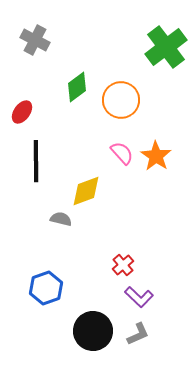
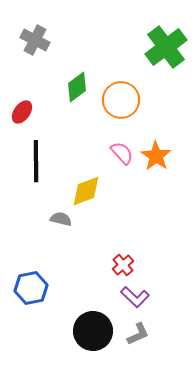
blue hexagon: moved 15 px left; rotated 8 degrees clockwise
purple L-shape: moved 4 px left
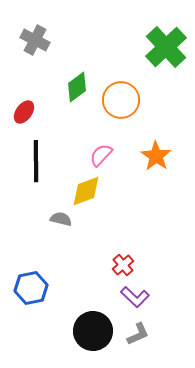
green cross: rotated 6 degrees counterclockwise
red ellipse: moved 2 px right
pink semicircle: moved 21 px left, 2 px down; rotated 95 degrees counterclockwise
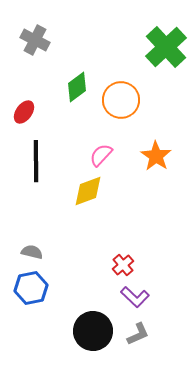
yellow diamond: moved 2 px right
gray semicircle: moved 29 px left, 33 px down
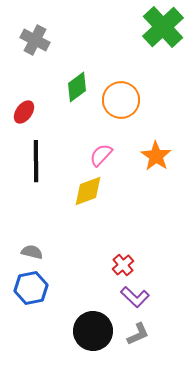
green cross: moved 3 px left, 20 px up
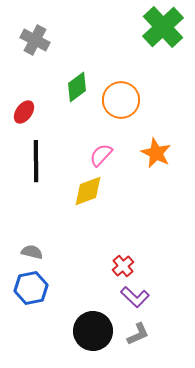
orange star: moved 3 px up; rotated 8 degrees counterclockwise
red cross: moved 1 px down
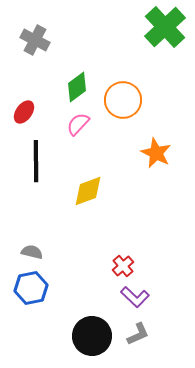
green cross: moved 2 px right
orange circle: moved 2 px right
pink semicircle: moved 23 px left, 31 px up
black circle: moved 1 px left, 5 px down
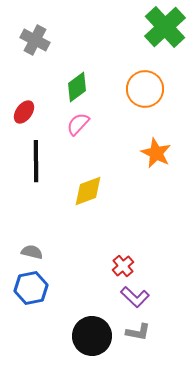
orange circle: moved 22 px right, 11 px up
gray L-shape: moved 2 px up; rotated 35 degrees clockwise
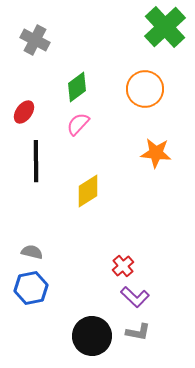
orange star: rotated 20 degrees counterclockwise
yellow diamond: rotated 12 degrees counterclockwise
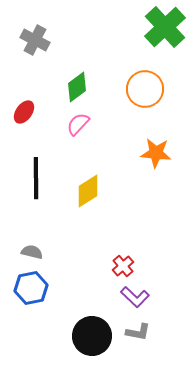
black line: moved 17 px down
